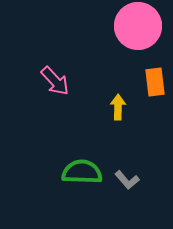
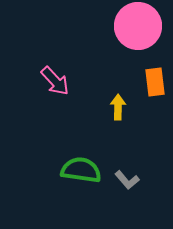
green semicircle: moved 1 px left, 2 px up; rotated 6 degrees clockwise
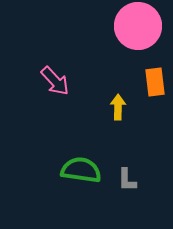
gray L-shape: rotated 40 degrees clockwise
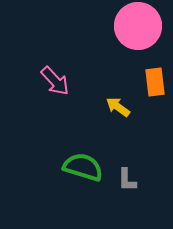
yellow arrow: rotated 55 degrees counterclockwise
green semicircle: moved 2 px right, 3 px up; rotated 9 degrees clockwise
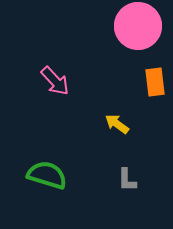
yellow arrow: moved 1 px left, 17 px down
green semicircle: moved 36 px left, 8 px down
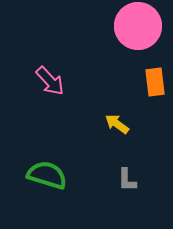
pink arrow: moved 5 px left
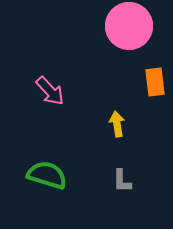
pink circle: moved 9 px left
pink arrow: moved 10 px down
yellow arrow: rotated 45 degrees clockwise
gray L-shape: moved 5 px left, 1 px down
